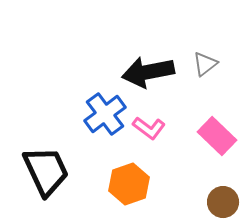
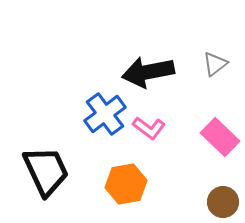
gray triangle: moved 10 px right
pink rectangle: moved 3 px right, 1 px down
orange hexagon: moved 3 px left; rotated 9 degrees clockwise
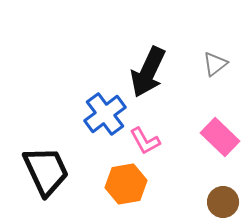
black arrow: rotated 54 degrees counterclockwise
pink L-shape: moved 4 px left, 13 px down; rotated 24 degrees clockwise
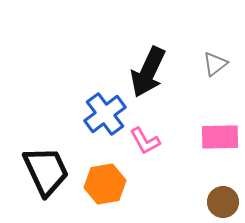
pink rectangle: rotated 45 degrees counterclockwise
orange hexagon: moved 21 px left
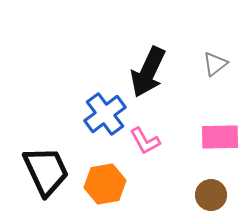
brown circle: moved 12 px left, 7 px up
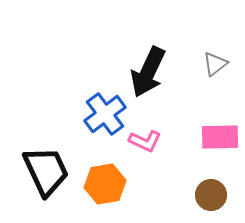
pink L-shape: rotated 36 degrees counterclockwise
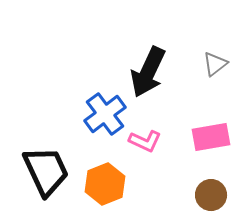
pink rectangle: moved 9 px left; rotated 9 degrees counterclockwise
orange hexagon: rotated 12 degrees counterclockwise
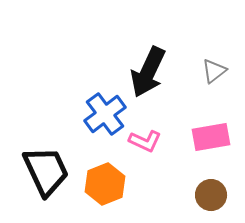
gray triangle: moved 1 px left, 7 px down
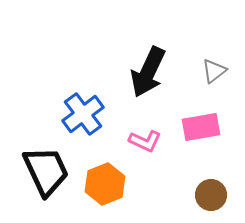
blue cross: moved 22 px left
pink rectangle: moved 10 px left, 10 px up
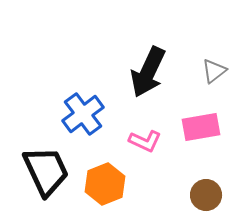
brown circle: moved 5 px left
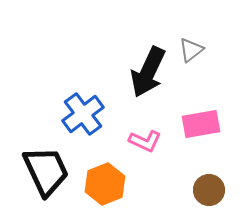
gray triangle: moved 23 px left, 21 px up
pink rectangle: moved 3 px up
brown circle: moved 3 px right, 5 px up
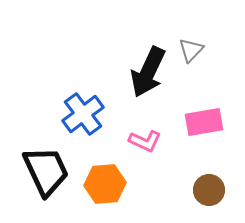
gray triangle: rotated 8 degrees counterclockwise
pink rectangle: moved 3 px right, 2 px up
orange hexagon: rotated 18 degrees clockwise
